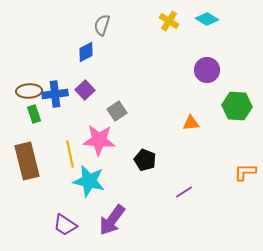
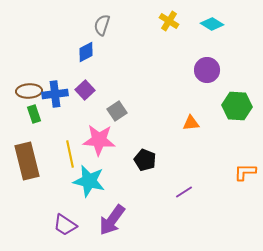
cyan diamond: moved 5 px right, 5 px down
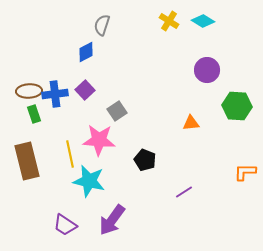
cyan diamond: moved 9 px left, 3 px up
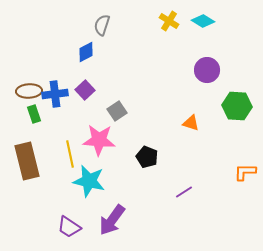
orange triangle: rotated 24 degrees clockwise
black pentagon: moved 2 px right, 3 px up
purple trapezoid: moved 4 px right, 2 px down
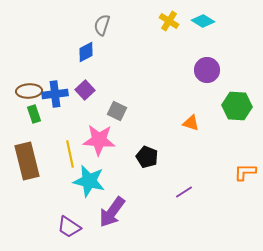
gray square: rotated 30 degrees counterclockwise
purple arrow: moved 8 px up
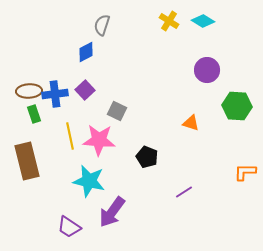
yellow line: moved 18 px up
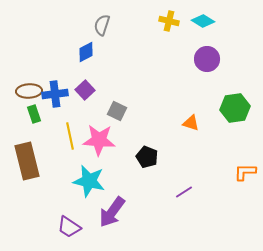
yellow cross: rotated 18 degrees counterclockwise
purple circle: moved 11 px up
green hexagon: moved 2 px left, 2 px down; rotated 12 degrees counterclockwise
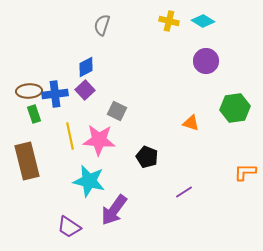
blue diamond: moved 15 px down
purple circle: moved 1 px left, 2 px down
purple arrow: moved 2 px right, 2 px up
